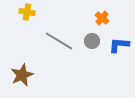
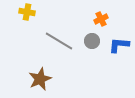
orange cross: moved 1 px left, 1 px down; rotated 24 degrees clockwise
brown star: moved 18 px right, 4 px down
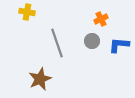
gray line: moved 2 px left, 2 px down; rotated 40 degrees clockwise
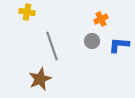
gray line: moved 5 px left, 3 px down
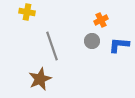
orange cross: moved 1 px down
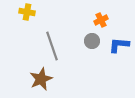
brown star: moved 1 px right
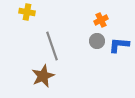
gray circle: moved 5 px right
brown star: moved 2 px right, 3 px up
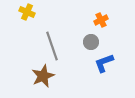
yellow cross: rotated 14 degrees clockwise
gray circle: moved 6 px left, 1 px down
blue L-shape: moved 15 px left, 18 px down; rotated 25 degrees counterclockwise
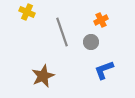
gray line: moved 10 px right, 14 px up
blue L-shape: moved 7 px down
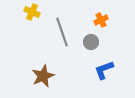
yellow cross: moved 5 px right
